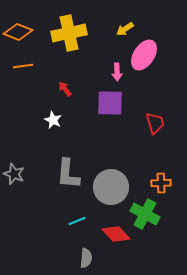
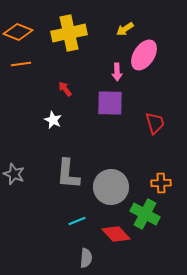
orange line: moved 2 px left, 2 px up
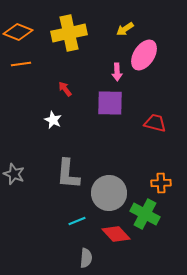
red trapezoid: rotated 60 degrees counterclockwise
gray circle: moved 2 px left, 6 px down
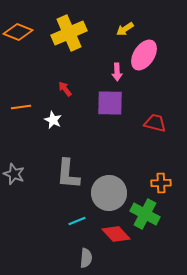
yellow cross: rotated 12 degrees counterclockwise
orange line: moved 43 px down
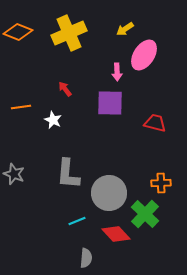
green cross: rotated 16 degrees clockwise
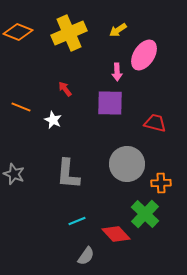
yellow arrow: moved 7 px left, 1 px down
orange line: rotated 30 degrees clockwise
gray circle: moved 18 px right, 29 px up
gray semicircle: moved 2 px up; rotated 30 degrees clockwise
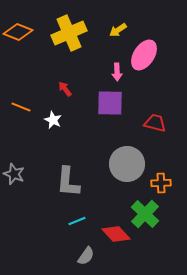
gray L-shape: moved 8 px down
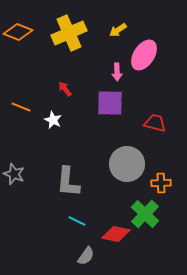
cyan line: rotated 48 degrees clockwise
red diamond: rotated 36 degrees counterclockwise
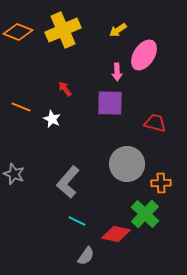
yellow cross: moved 6 px left, 3 px up
white star: moved 1 px left, 1 px up
gray L-shape: rotated 36 degrees clockwise
